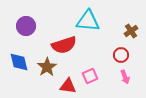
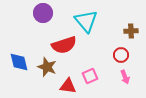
cyan triangle: moved 2 px left; rotated 45 degrees clockwise
purple circle: moved 17 px right, 13 px up
brown cross: rotated 32 degrees clockwise
brown star: rotated 18 degrees counterclockwise
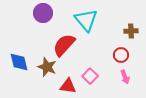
cyan triangle: moved 1 px up
red semicircle: rotated 150 degrees clockwise
pink square: rotated 21 degrees counterclockwise
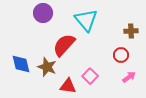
blue diamond: moved 2 px right, 2 px down
pink arrow: moved 4 px right; rotated 104 degrees counterclockwise
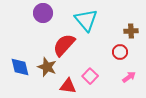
red circle: moved 1 px left, 3 px up
blue diamond: moved 1 px left, 3 px down
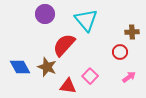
purple circle: moved 2 px right, 1 px down
brown cross: moved 1 px right, 1 px down
blue diamond: rotated 15 degrees counterclockwise
